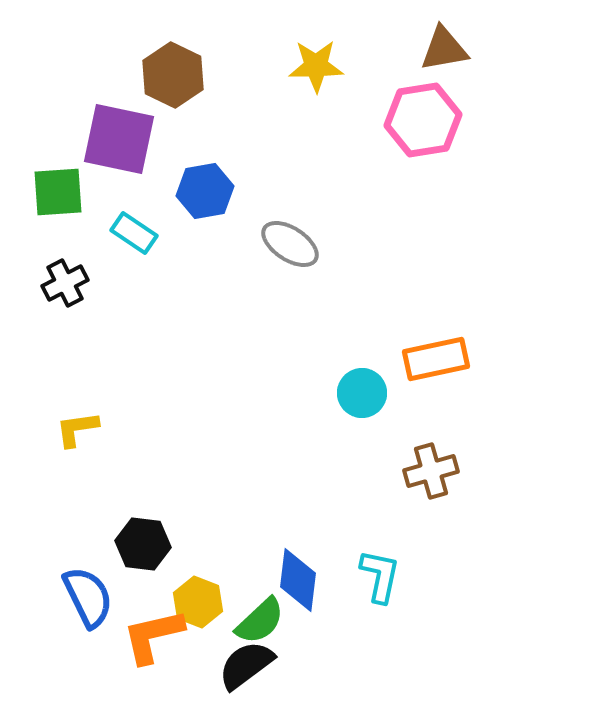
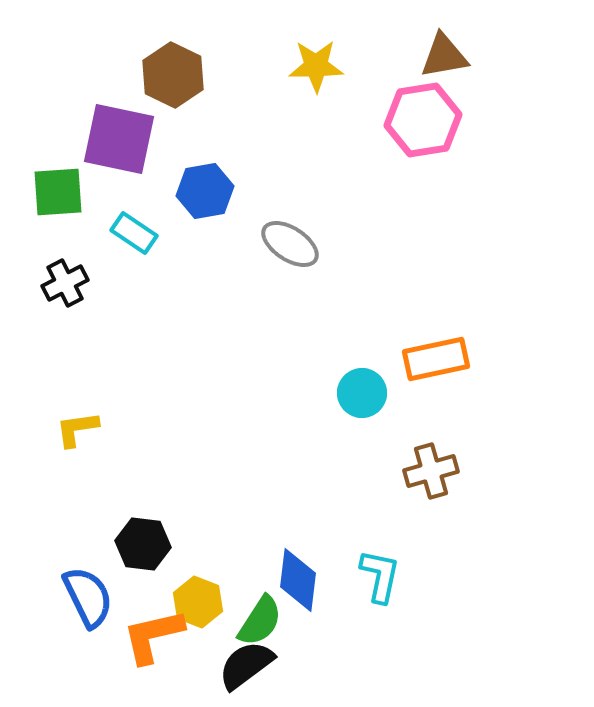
brown triangle: moved 7 px down
green semicircle: rotated 14 degrees counterclockwise
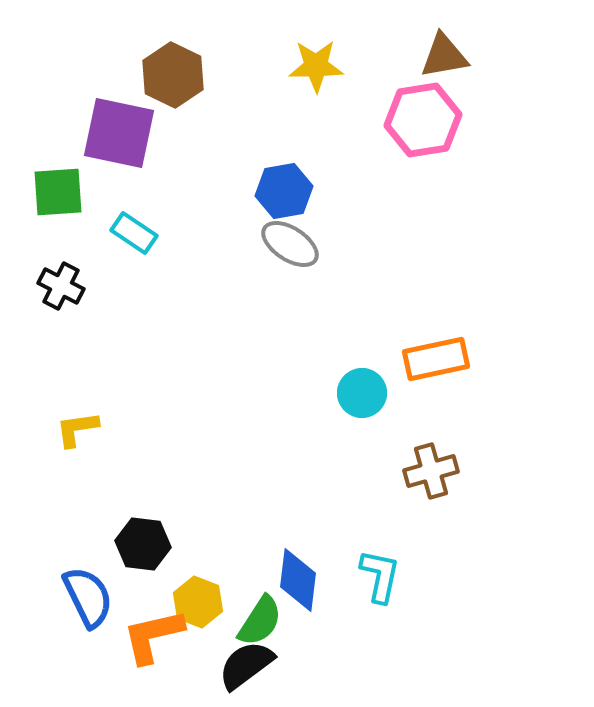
purple square: moved 6 px up
blue hexagon: moved 79 px right
black cross: moved 4 px left, 3 px down; rotated 36 degrees counterclockwise
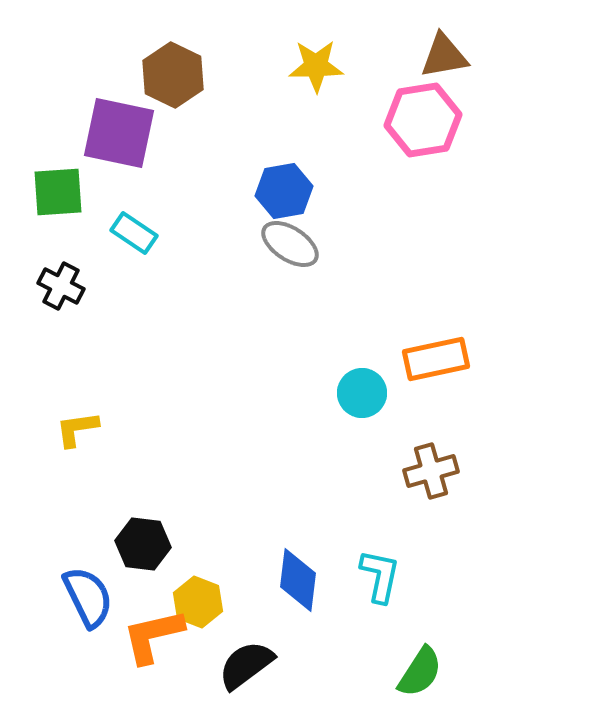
green semicircle: moved 160 px right, 51 px down
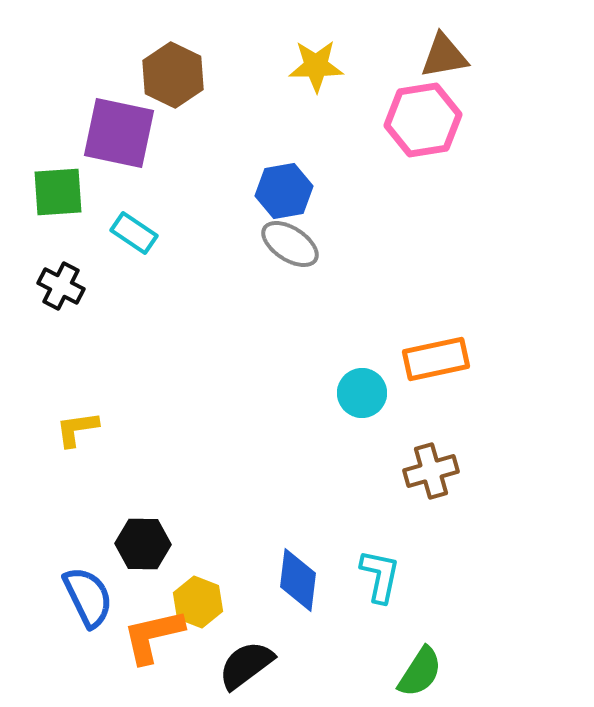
black hexagon: rotated 6 degrees counterclockwise
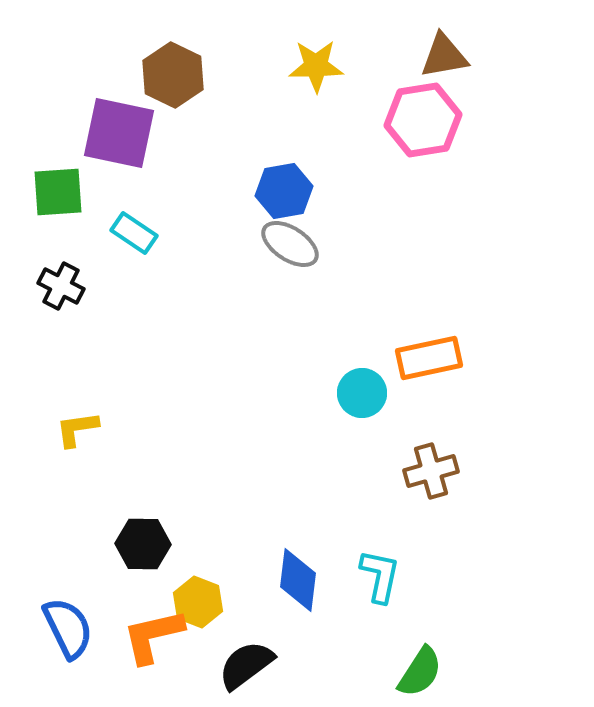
orange rectangle: moved 7 px left, 1 px up
blue semicircle: moved 20 px left, 31 px down
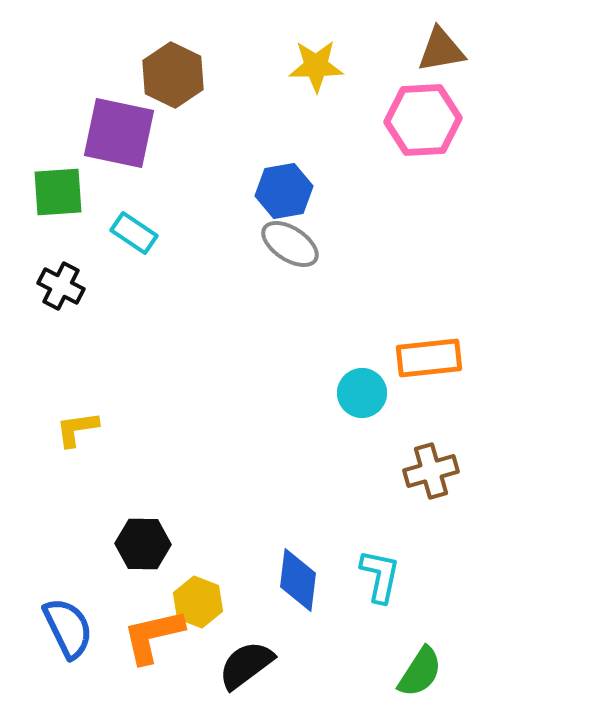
brown triangle: moved 3 px left, 6 px up
pink hexagon: rotated 6 degrees clockwise
orange rectangle: rotated 6 degrees clockwise
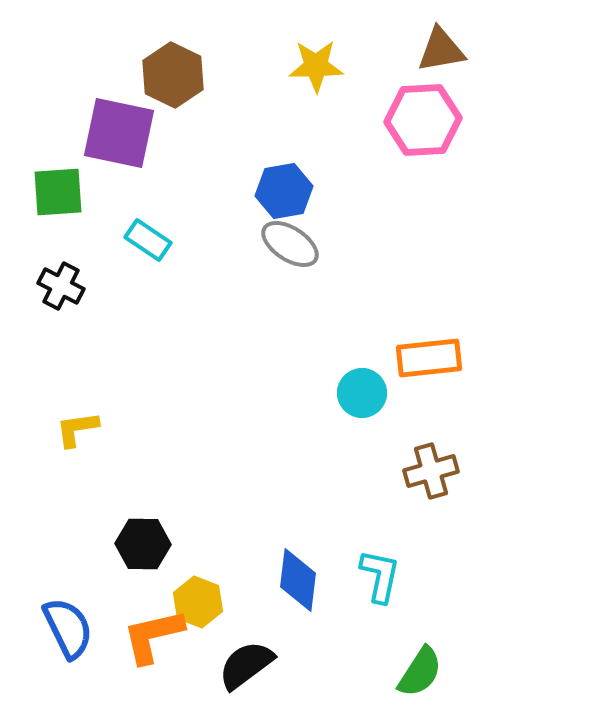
cyan rectangle: moved 14 px right, 7 px down
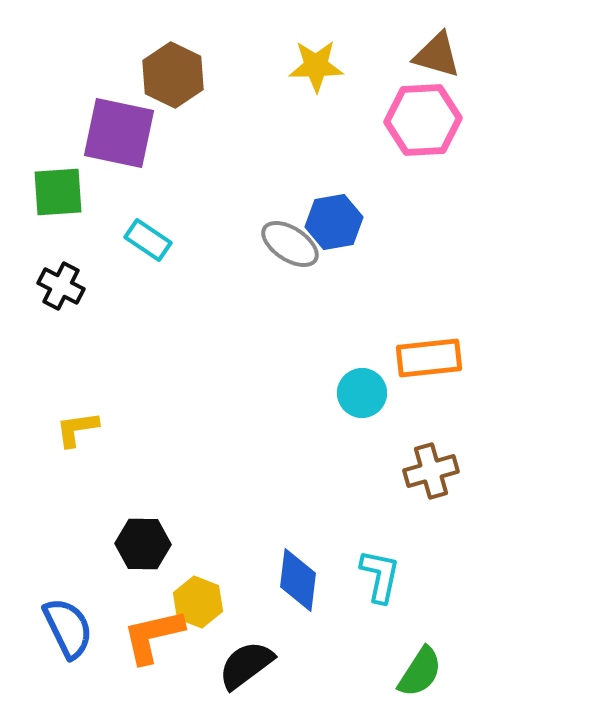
brown triangle: moved 4 px left, 5 px down; rotated 26 degrees clockwise
blue hexagon: moved 50 px right, 31 px down
